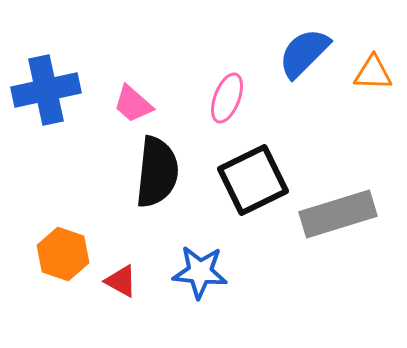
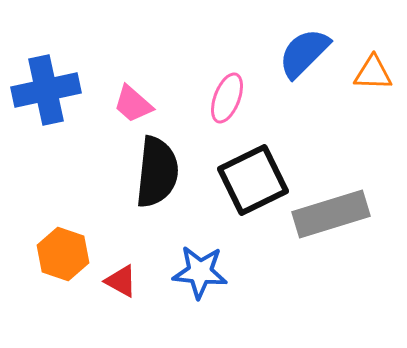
gray rectangle: moved 7 px left
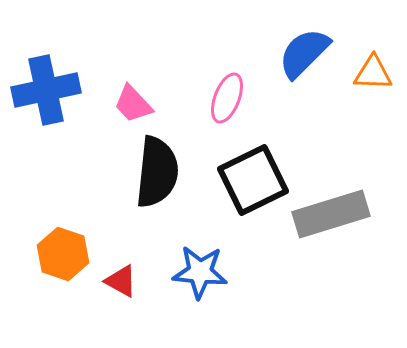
pink trapezoid: rotated 6 degrees clockwise
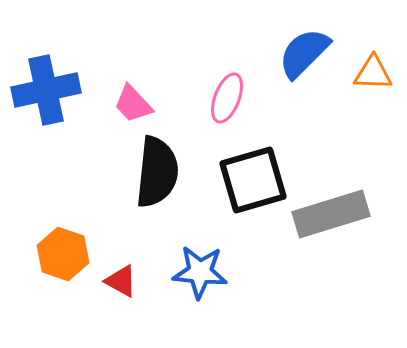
black square: rotated 10 degrees clockwise
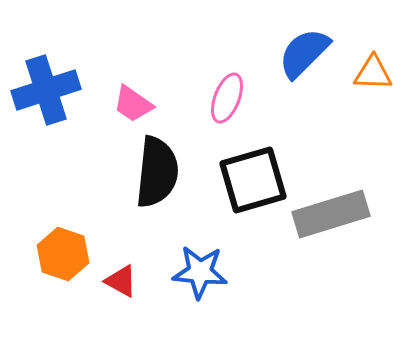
blue cross: rotated 6 degrees counterclockwise
pink trapezoid: rotated 12 degrees counterclockwise
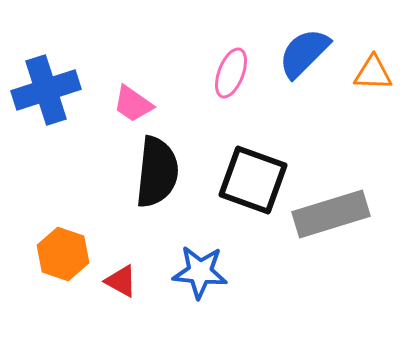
pink ellipse: moved 4 px right, 25 px up
black square: rotated 36 degrees clockwise
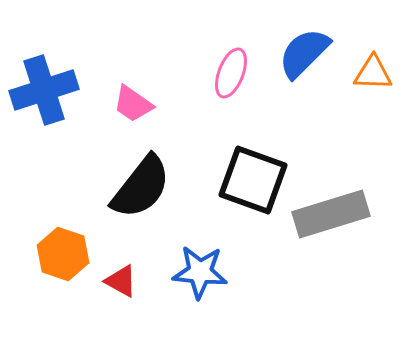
blue cross: moved 2 px left
black semicircle: moved 16 px left, 15 px down; rotated 32 degrees clockwise
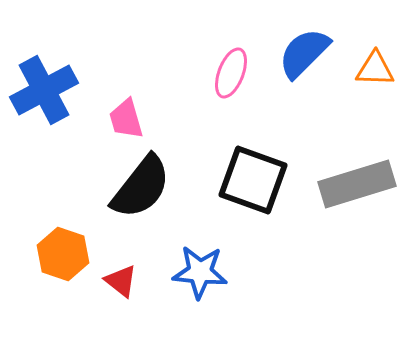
orange triangle: moved 2 px right, 4 px up
blue cross: rotated 10 degrees counterclockwise
pink trapezoid: moved 7 px left, 15 px down; rotated 39 degrees clockwise
gray rectangle: moved 26 px right, 30 px up
red triangle: rotated 9 degrees clockwise
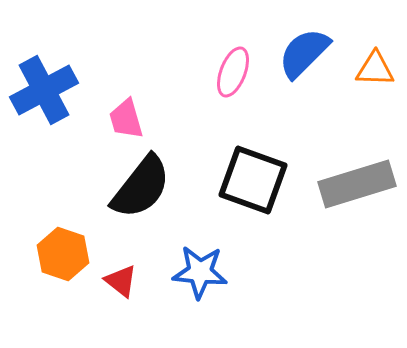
pink ellipse: moved 2 px right, 1 px up
